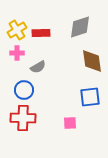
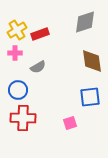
gray diamond: moved 5 px right, 5 px up
red rectangle: moved 1 px left, 1 px down; rotated 18 degrees counterclockwise
pink cross: moved 2 px left
blue circle: moved 6 px left
pink square: rotated 16 degrees counterclockwise
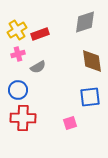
pink cross: moved 3 px right, 1 px down; rotated 16 degrees counterclockwise
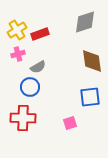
blue circle: moved 12 px right, 3 px up
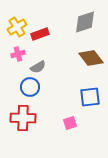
yellow cross: moved 3 px up
brown diamond: moved 1 px left, 3 px up; rotated 30 degrees counterclockwise
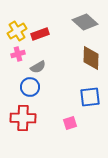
gray diamond: rotated 60 degrees clockwise
yellow cross: moved 4 px down
brown diamond: rotated 40 degrees clockwise
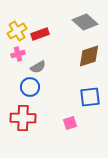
brown diamond: moved 2 px left, 2 px up; rotated 70 degrees clockwise
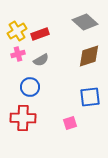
gray semicircle: moved 3 px right, 7 px up
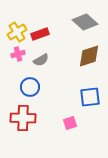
yellow cross: moved 1 px down
